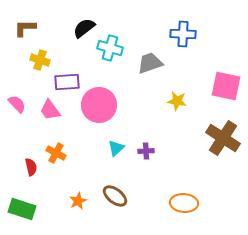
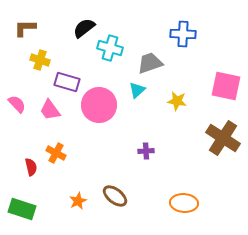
purple rectangle: rotated 20 degrees clockwise
cyan triangle: moved 21 px right, 58 px up
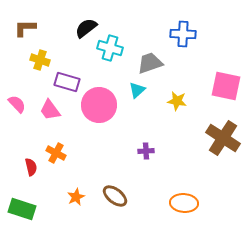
black semicircle: moved 2 px right
orange star: moved 2 px left, 4 px up
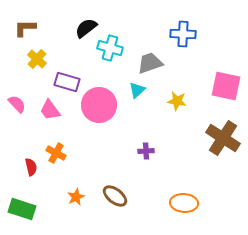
yellow cross: moved 3 px left, 1 px up; rotated 24 degrees clockwise
